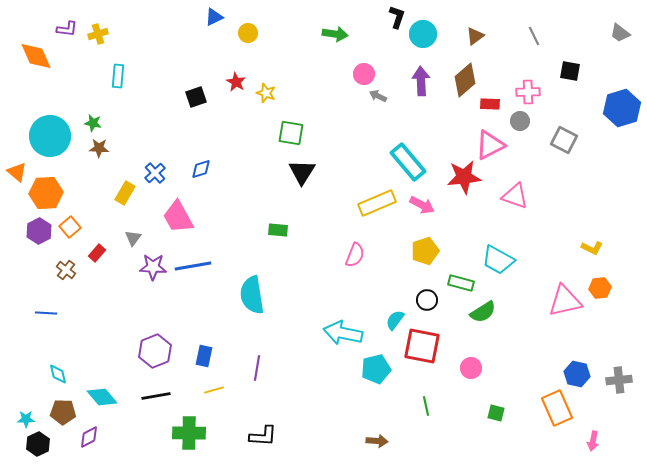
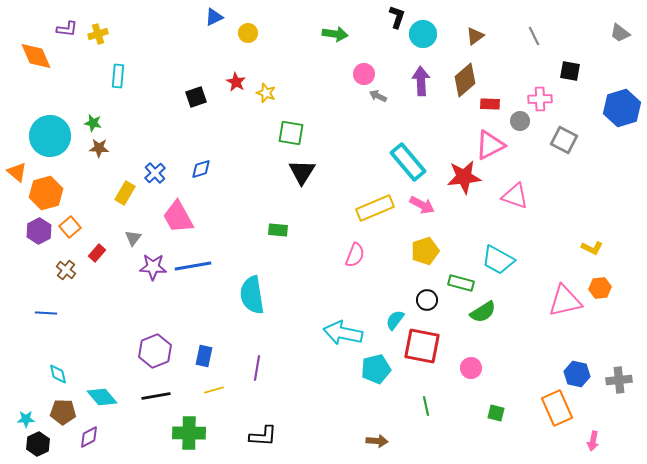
pink cross at (528, 92): moved 12 px right, 7 px down
orange hexagon at (46, 193): rotated 12 degrees counterclockwise
yellow rectangle at (377, 203): moved 2 px left, 5 px down
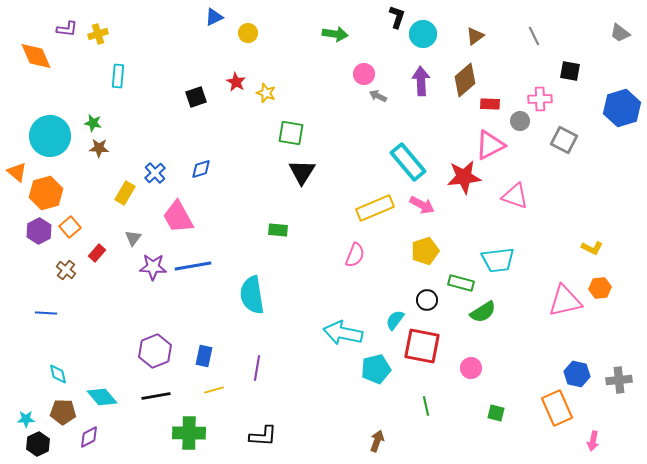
cyan trapezoid at (498, 260): rotated 36 degrees counterclockwise
brown arrow at (377, 441): rotated 75 degrees counterclockwise
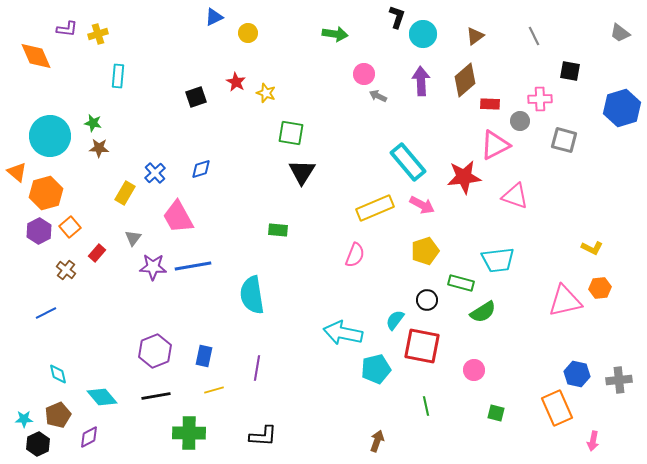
gray square at (564, 140): rotated 12 degrees counterclockwise
pink triangle at (490, 145): moved 5 px right
blue line at (46, 313): rotated 30 degrees counterclockwise
pink circle at (471, 368): moved 3 px right, 2 px down
brown pentagon at (63, 412): moved 5 px left, 3 px down; rotated 25 degrees counterclockwise
cyan star at (26, 419): moved 2 px left
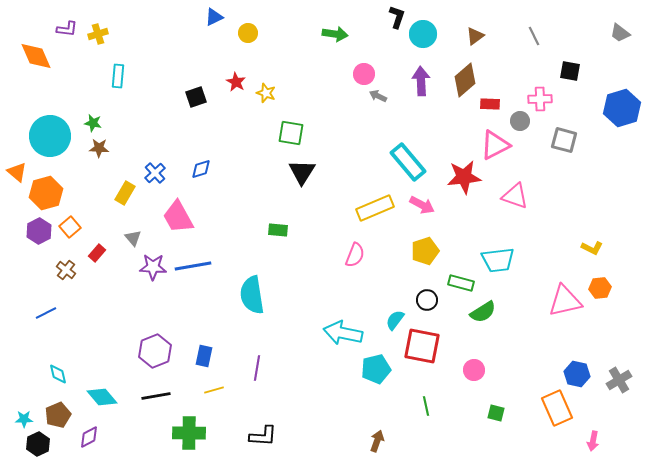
gray triangle at (133, 238): rotated 18 degrees counterclockwise
gray cross at (619, 380): rotated 25 degrees counterclockwise
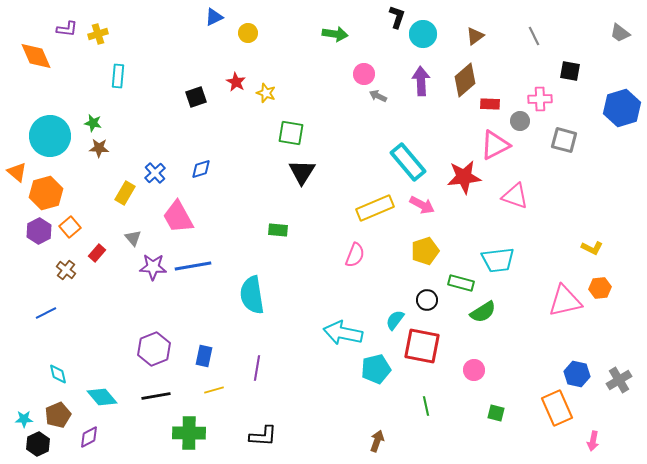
purple hexagon at (155, 351): moved 1 px left, 2 px up
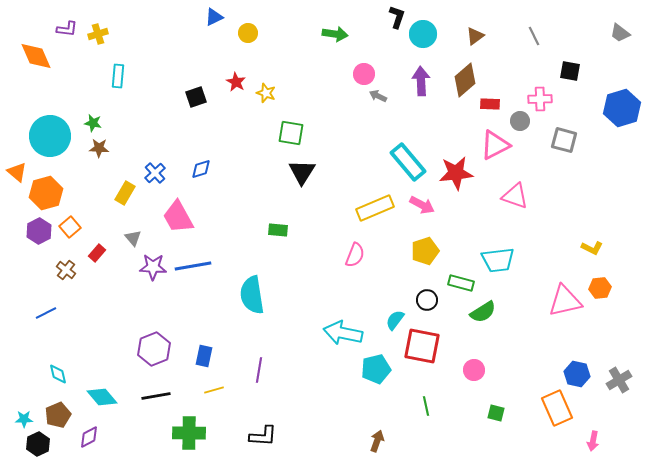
red star at (464, 177): moved 8 px left, 4 px up
purple line at (257, 368): moved 2 px right, 2 px down
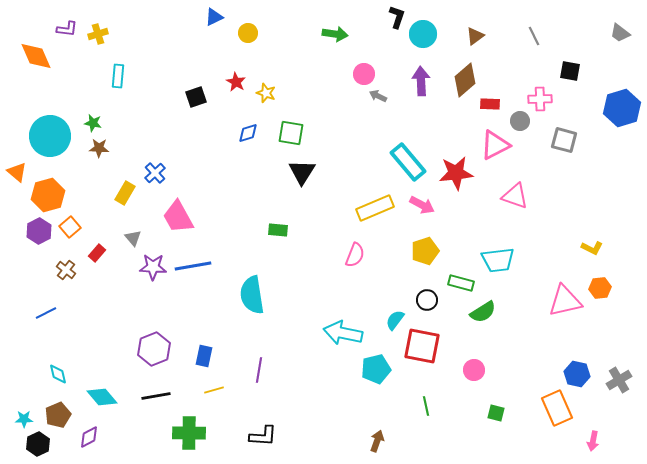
blue diamond at (201, 169): moved 47 px right, 36 px up
orange hexagon at (46, 193): moved 2 px right, 2 px down
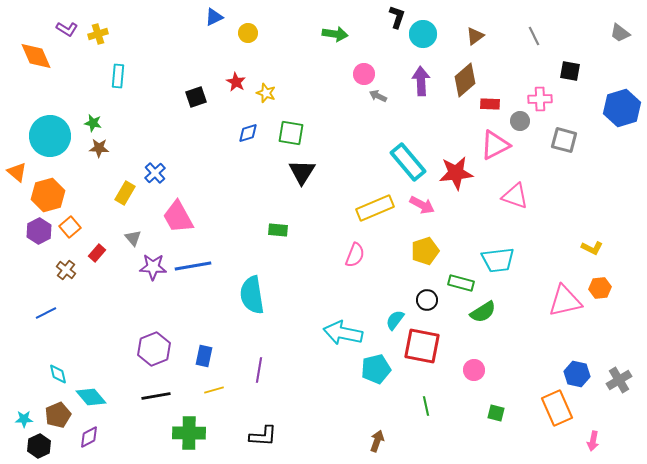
purple L-shape at (67, 29): rotated 25 degrees clockwise
cyan diamond at (102, 397): moved 11 px left
black hexagon at (38, 444): moved 1 px right, 2 px down
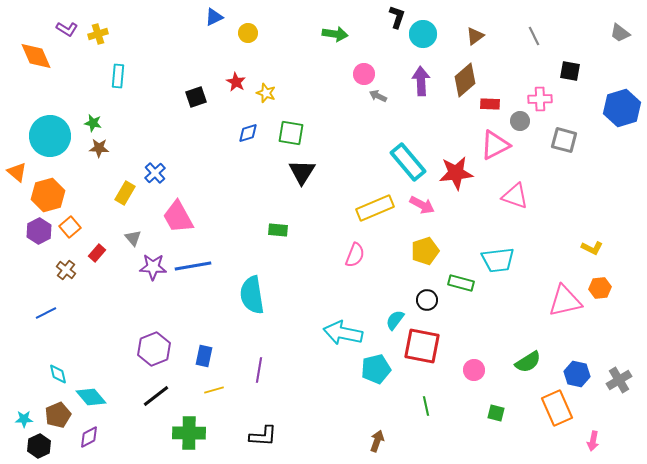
green semicircle at (483, 312): moved 45 px right, 50 px down
black line at (156, 396): rotated 28 degrees counterclockwise
